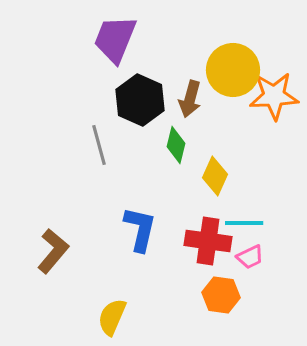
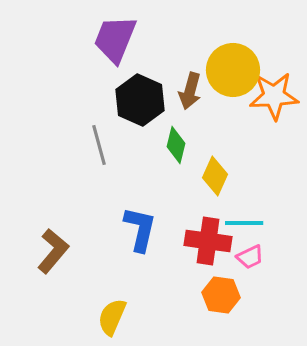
brown arrow: moved 8 px up
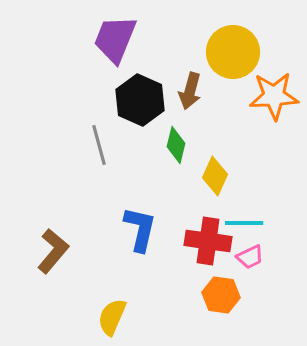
yellow circle: moved 18 px up
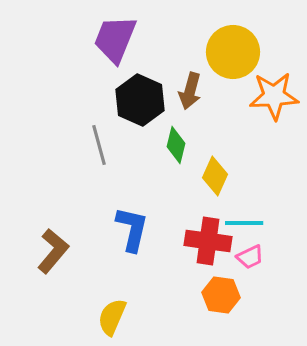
blue L-shape: moved 8 px left
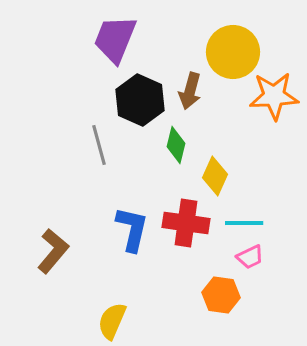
red cross: moved 22 px left, 18 px up
yellow semicircle: moved 4 px down
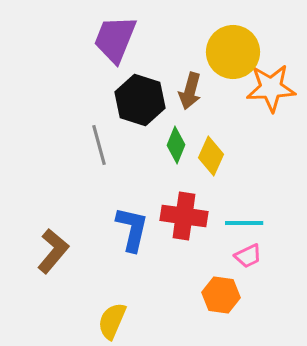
orange star: moved 3 px left, 8 px up
black hexagon: rotated 6 degrees counterclockwise
green diamond: rotated 9 degrees clockwise
yellow diamond: moved 4 px left, 20 px up
red cross: moved 2 px left, 7 px up
pink trapezoid: moved 2 px left, 1 px up
